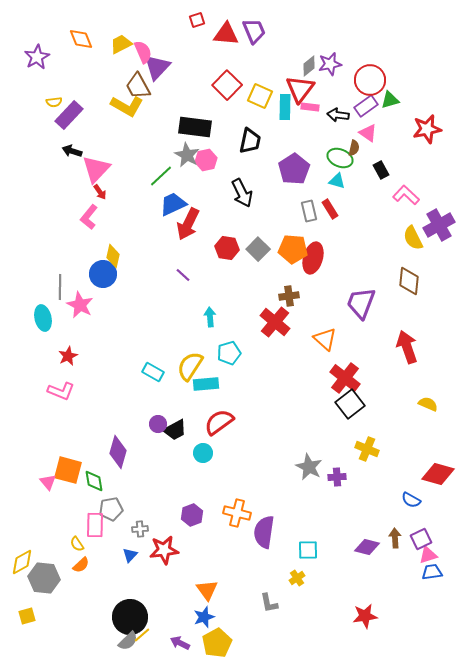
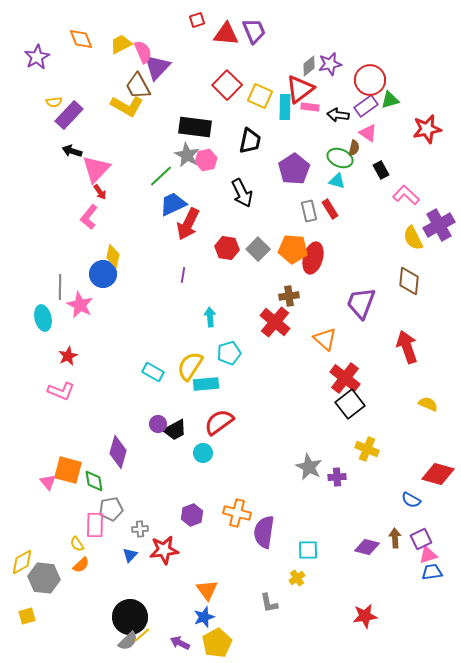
red triangle at (300, 89): rotated 16 degrees clockwise
purple line at (183, 275): rotated 56 degrees clockwise
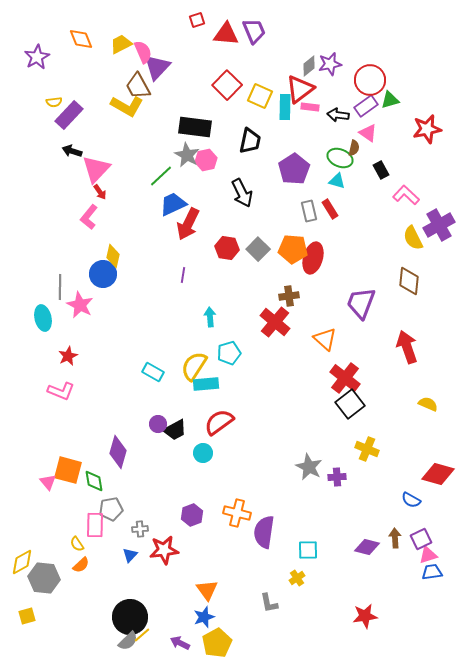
yellow semicircle at (190, 366): moved 4 px right
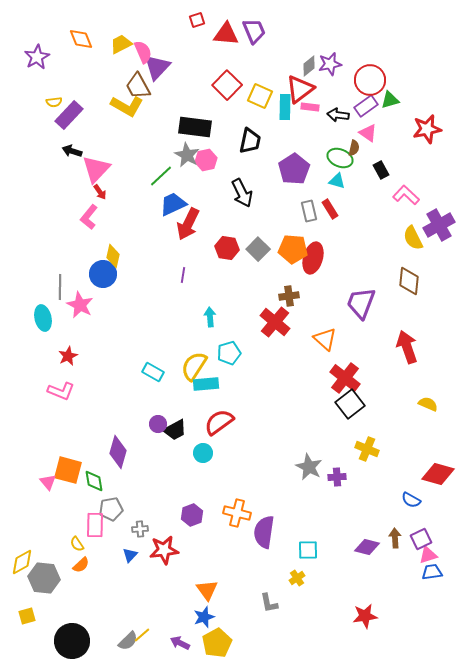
black circle at (130, 617): moved 58 px left, 24 px down
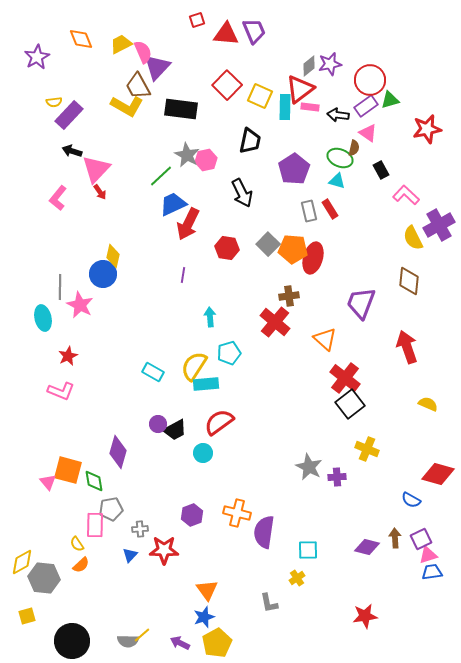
black rectangle at (195, 127): moved 14 px left, 18 px up
pink L-shape at (89, 217): moved 31 px left, 19 px up
gray square at (258, 249): moved 10 px right, 5 px up
red star at (164, 550): rotated 8 degrees clockwise
gray semicircle at (128, 641): rotated 45 degrees clockwise
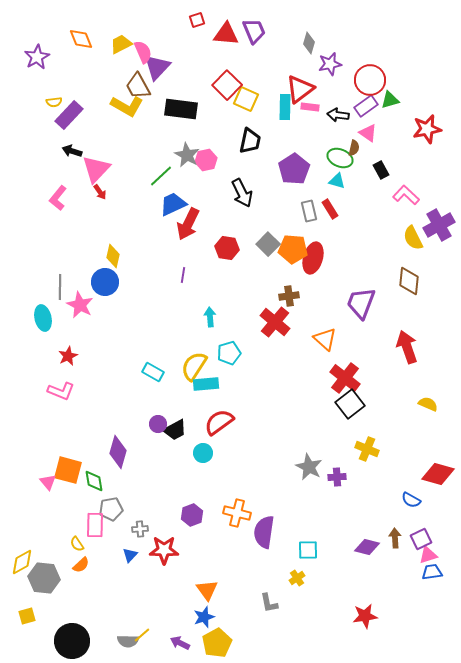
gray diamond at (309, 66): moved 23 px up; rotated 35 degrees counterclockwise
yellow square at (260, 96): moved 14 px left, 3 px down
blue circle at (103, 274): moved 2 px right, 8 px down
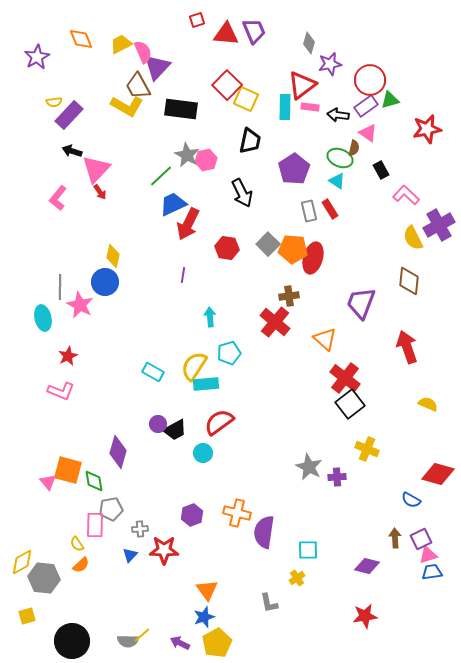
red triangle at (300, 89): moved 2 px right, 4 px up
cyan triangle at (337, 181): rotated 18 degrees clockwise
purple diamond at (367, 547): moved 19 px down
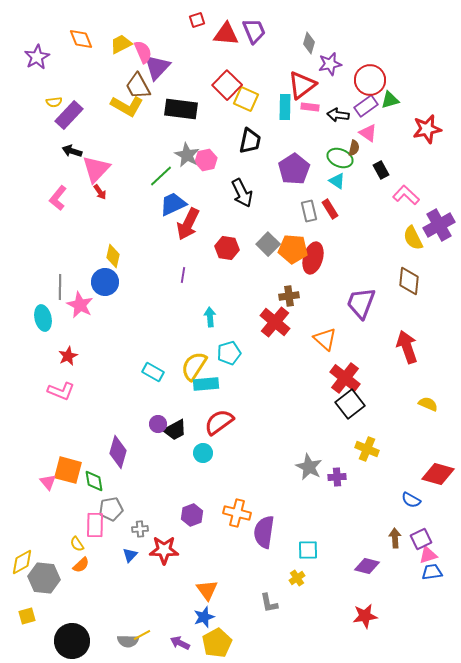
yellow line at (142, 635): rotated 12 degrees clockwise
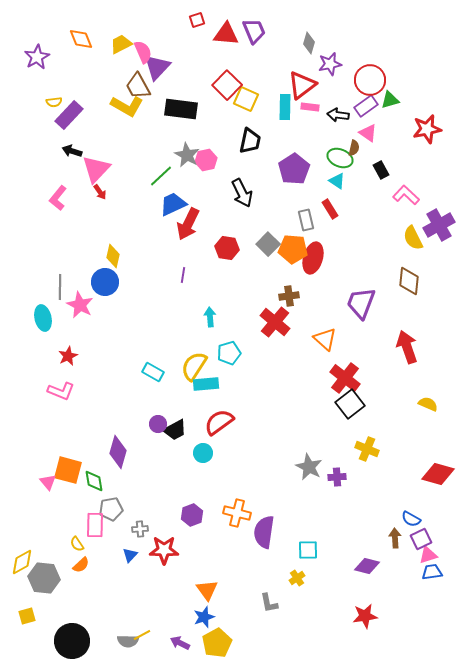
gray rectangle at (309, 211): moved 3 px left, 9 px down
blue semicircle at (411, 500): moved 19 px down
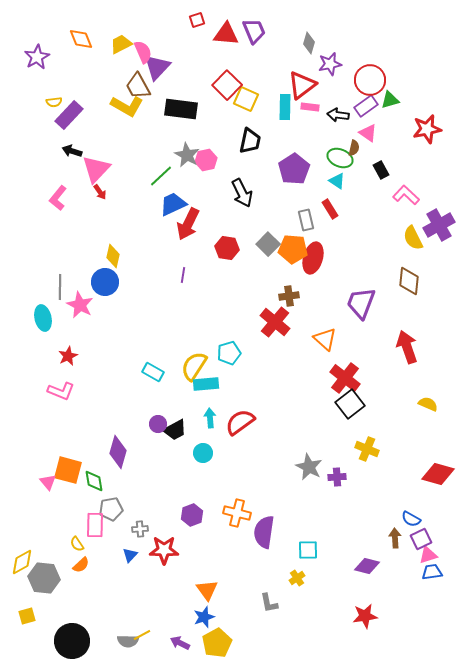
cyan arrow at (210, 317): moved 101 px down
red semicircle at (219, 422): moved 21 px right
